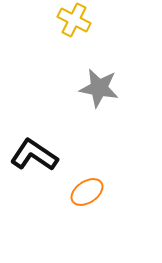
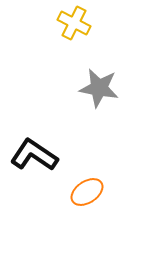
yellow cross: moved 3 px down
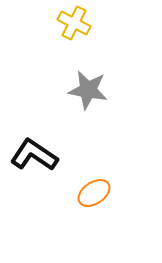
gray star: moved 11 px left, 2 px down
orange ellipse: moved 7 px right, 1 px down
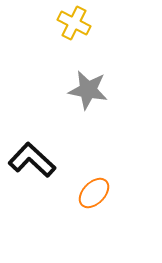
black L-shape: moved 2 px left, 5 px down; rotated 9 degrees clockwise
orange ellipse: rotated 12 degrees counterclockwise
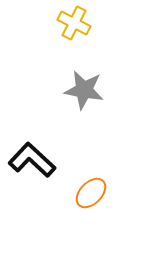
gray star: moved 4 px left
orange ellipse: moved 3 px left
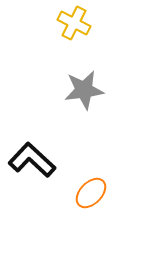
gray star: rotated 18 degrees counterclockwise
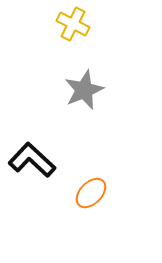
yellow cross: moved 1 px left, 1 px down
gray star: rotated 15 degrees counterclockwise
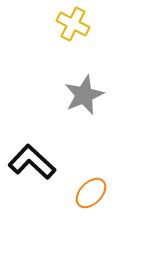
gray star: moved 5 px down
black L-shape: moved 2 px down
